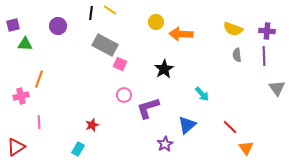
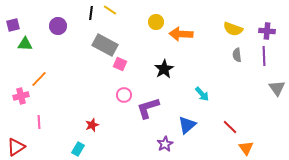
orange line: rotated 24 degrees clockwise
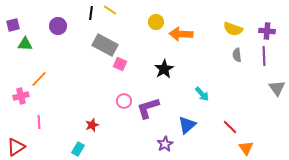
pink circle: moved 6 px down
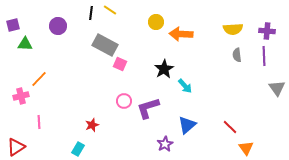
yellow semicircle: rotated 24 degrees counterclockwise
cyan arrow: moved 17 px left, 8 px up
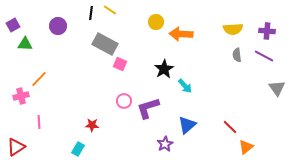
purple square: rotated 16 degrees counterclockwise
gray rectangle: moved 1 px up
purple line: rotated 60 degrees counterclockwise
red star: rotated 24 degrees clockwise
orange triangle: moved 1 px up; rotated 28 degrees clockwise
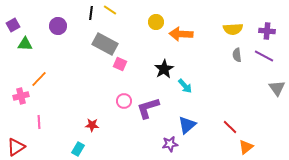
purple star: moved 5 px right; rotated 21 degrees clockwise
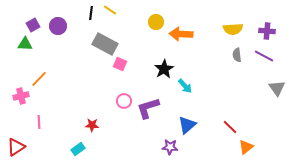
purple square: moved 20 px right
purple star: moved 3 px down; rotated 14 degrees clockwise
cyan rectangle: rotated 24 degrees clockwise
